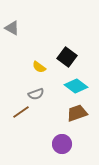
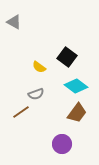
gray triangle: moved 2 px right, 6 px up
brown trapezoid: rotated 145 degrees clockwise
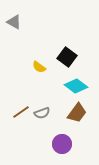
gray semicircle: moved 6 px right, 19 px down
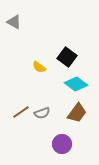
cyan diamond: moved 2 px up
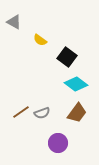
yellow semicircle: moved 1 px right, 27 px up
purple circle: moved 4 px left, 1 px up
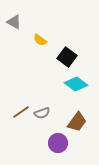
brown trapezoid: moved 9 px down
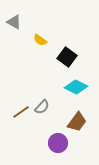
cyan diamond: moved 3 px down; rotated 10 degrees counterclockwise
gray semicircle: moved 6 px up; rotated 28 degrees counterclockwise
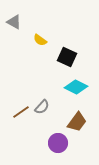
black square: rotated 12 degrees counterclockwise
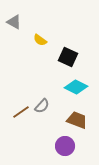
black square: moved 1 px right
gray semicircle: moved 1 px up
brown trapezoid: moved 2 px up; rotated 105 degrees counterclockwise
purple circle: moved 7 px right, 3 px down
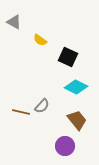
brown line: rotated 48 degrees clockwise
brown trapezoid: rotated 30 degrees clockwise
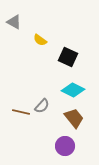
cyan diamond: moved 3 px left, 3 px down
brown trapezoid: moved 3 px left, 2 px up
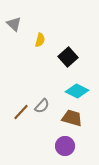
gray triangle: moved 2 px down; rotated 14 degrees clockwise
yellow semicircle: rotated 112 degrees counterclockwise
black square: rotated 24 degrees clockwise
cyan diamond: moved 4 px right, 1 px down
brown line: rotated 60 degrees counterclockwise
brown trapezoid: moved 2 px left; rotated 35 degrees counterclockwise
